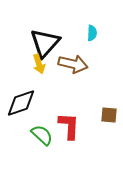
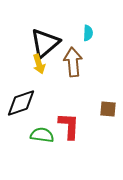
cyan semicircle: moved 4 px left
black triangle: rotated 8 degrees clockwise
brown arrow: moved 2 px up; rotated 108 degrees counterclockwise
brown square: moved 1 px left, 6 px up
green semicircle: rotated 35 degrees counterclockwise
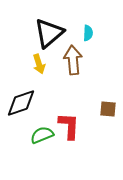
black triangle: moved 4 px right, 10 px up
brown arrow: moved 2 px up
green semicircle: rotated 30 degrees counterclockwise
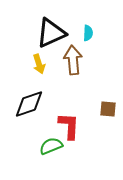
black triangle: moved 2 px right; rotated 16 degrees clockwise
black diamond: moved 8 px right, 1 px down
green semicircle: moved 9 px right, 11 px down
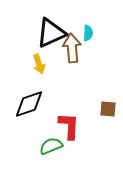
brown arrow: moved 1 px left, 12 px up
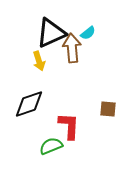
cyan semicircle: rotated 49 degrees clockwise
yellow arrow: moved 3 px up
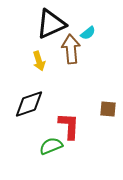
black triangle: moved 9 px up
brown arrow: moved 1 px left, 1 px down
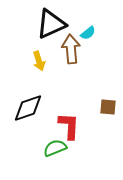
black diamond: moved 1 px left, 4 px down
brown square: moved 2 px up
green semicircle: moved 4 px right, 2 px down
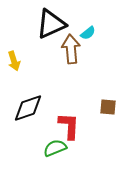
yellow arrow: moved 25 px left
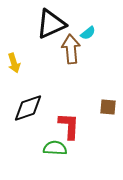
yellow arrow: moved 2 px down
green semicircle: rotated 25 degrees clockwise
